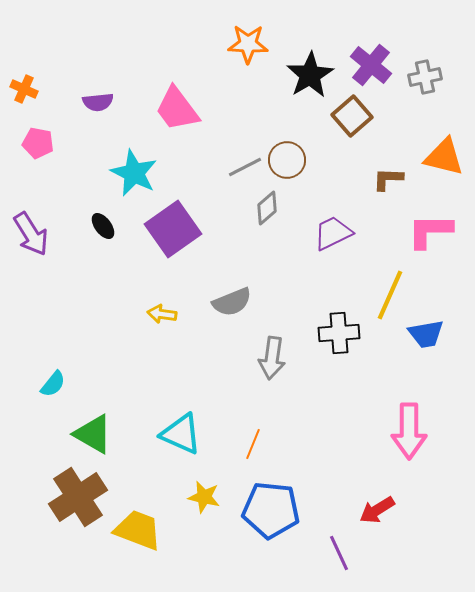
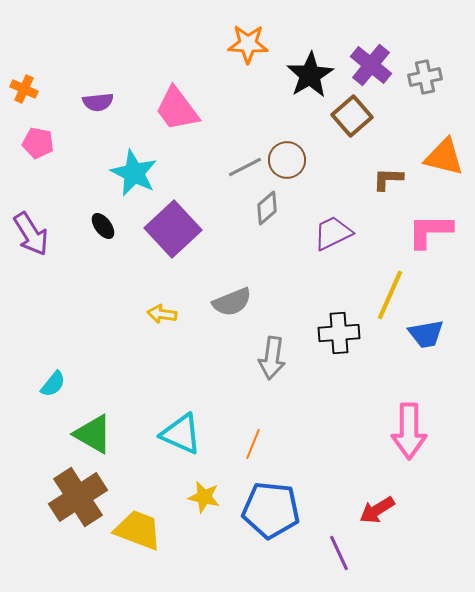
purple square: rotated 8 degrees counterclockwise
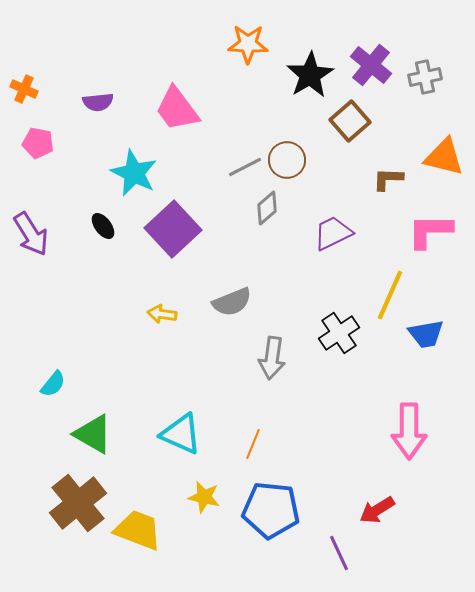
brown square: moved 2 px left, 5 px down
black cross: rotated 30 degrees counterclockwise
brown cross: moved 6 px down; rotated 6 degrees counterclockwise
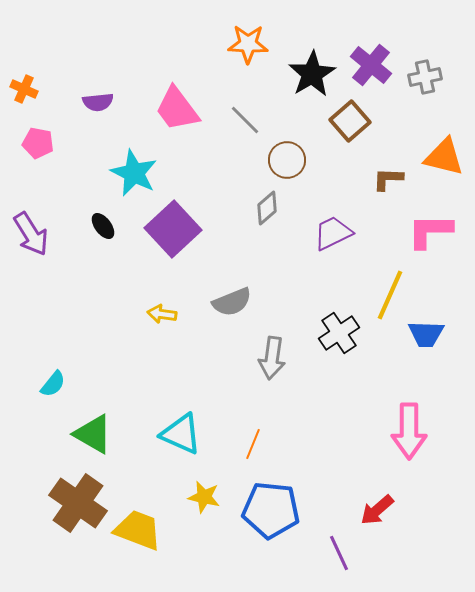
black star: moved 2 px right, 1 px up
gray line: moved 47 px up; rotated 72 degrees clockwise
blue trapezoid: rotated 12 degrees clockwise
brown cross: rotated 16 degrees counterclockwise
red arrow: rotated 9 degrees counterclockwise
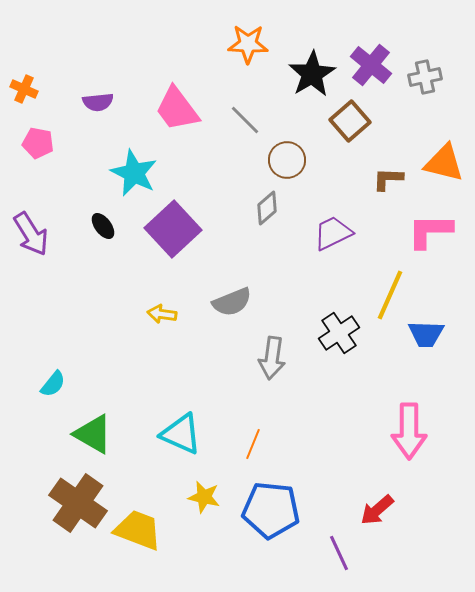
orange triangle: moved 6 px down
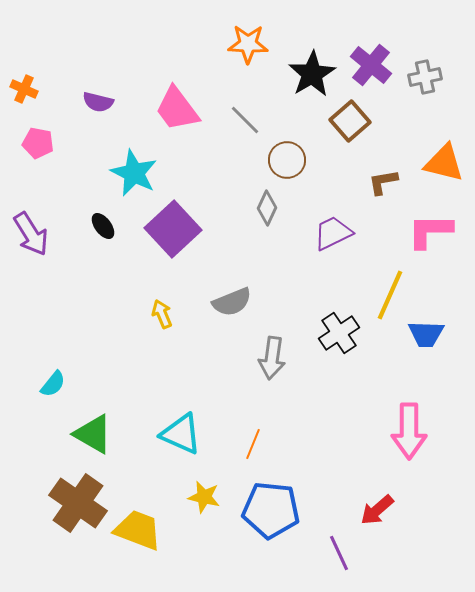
purple semicircle: rotated 20 degrees clockwise
brown L-shape: moved 5 px left, 3 px down; rotated 12 degrees counterclockwise
gray diamond: rotated 24 degrees counterclockwise
yellow arrow: rotated 60 degrees clockwise
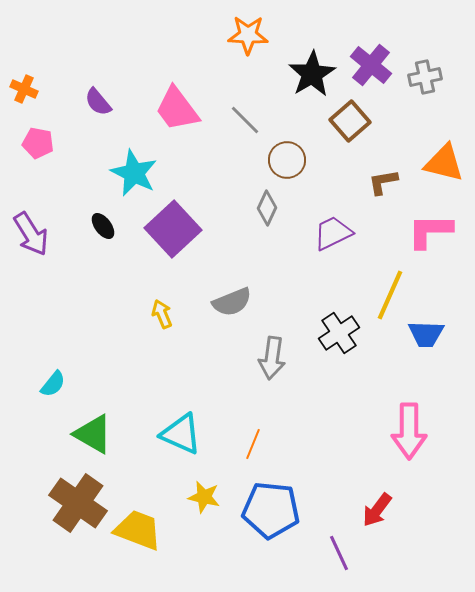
orange star: moved 9 px up
purple semicircle: rotated 36 degrees clockwise
red arrow: rotated 12 degrees counterclockwise
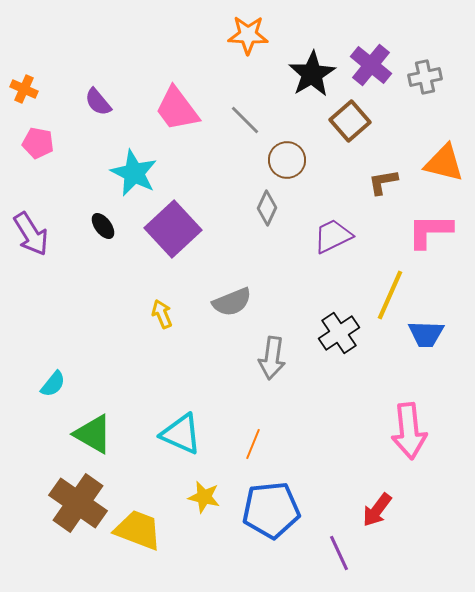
purple trapezoid: moved 3 px down
pink arrow: rotated 6 degrees counterclockwise
blue pentagon: rotated 12 degrees counterclockwise
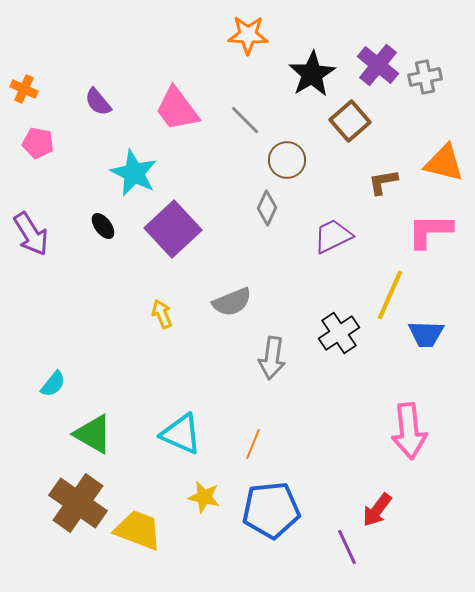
purple cross: moved 7 px right
purple line: moved 8 px right, 6 px up
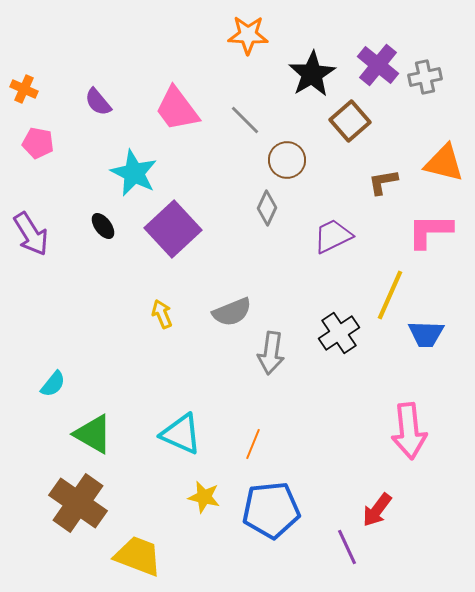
gray semicircle: moved 10 px down
gray arrow: moved 1 px left, 5 px up
yellow trapezoid: moved 26 px down
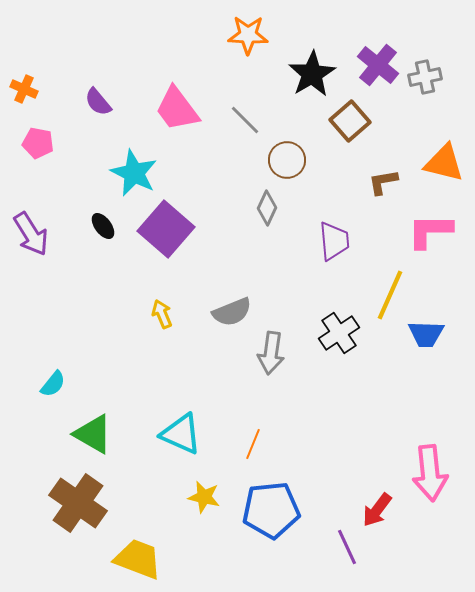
purple square: moved 7 px left; rotated 6 degrees counterclockwise
purple trapezoid: moved 1 px right, 5 px down; rotated 111 degrees clockwise
pink arrow: moved 21 px right, 42 px down
yellow trapezoid: moved 3 px down
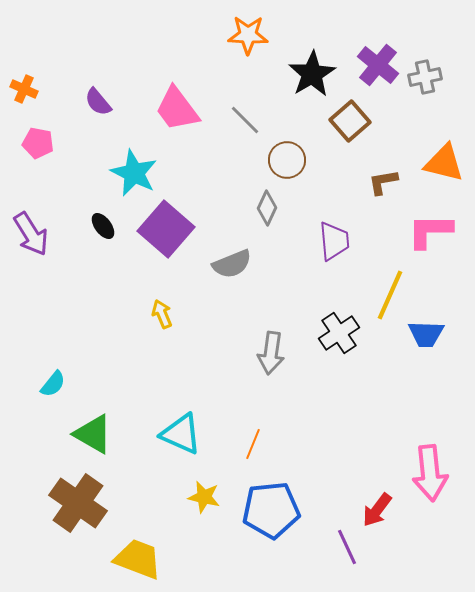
gray semicircle: moved 48 px up
